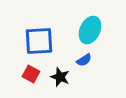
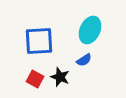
red square: moved 4 px right, 5 px down
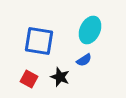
blue square: rotated 12 degrees clockwise
red square: moved 6 px left
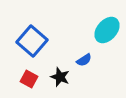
cyan ellipse: moved 17 px right; rotated 16 degrees clockwise
blue square: moved 7 px left; rotated 32 degrees clockwise
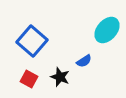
blue semicircle: moved 1 px down
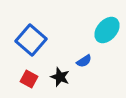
blue square: moved 1 px left, 1 px up
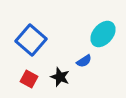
cyan ellipse: moved 4 px left, 4 px down
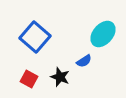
blue square: moved 4 px right, 3 px up
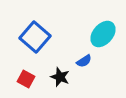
red square: moved 3 px left
